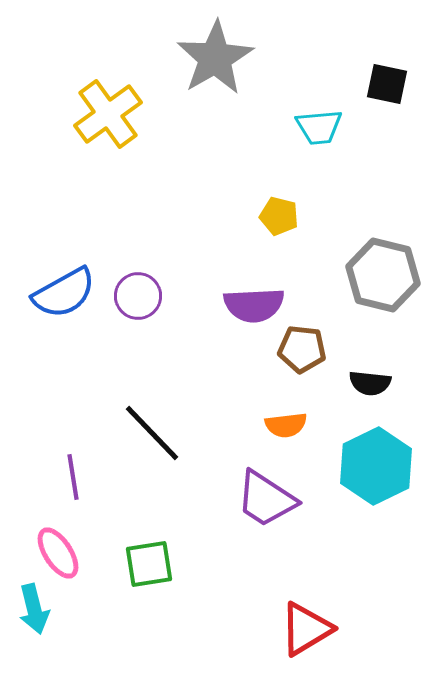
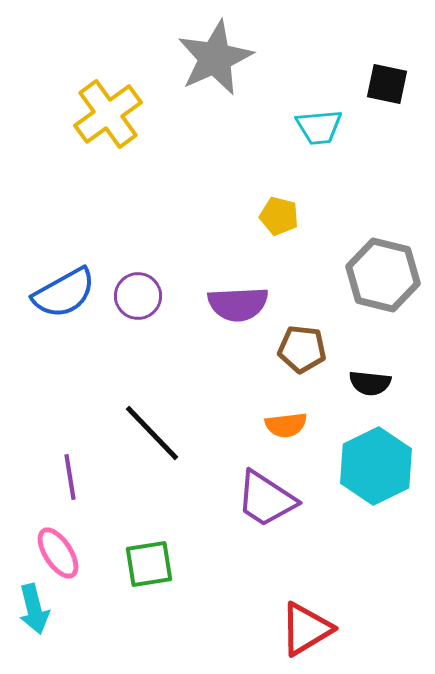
gray star: rotated 6 degrees clockwise
purple semicircle: moved 16 px left, 1 px up
purple line: moved 3 px left
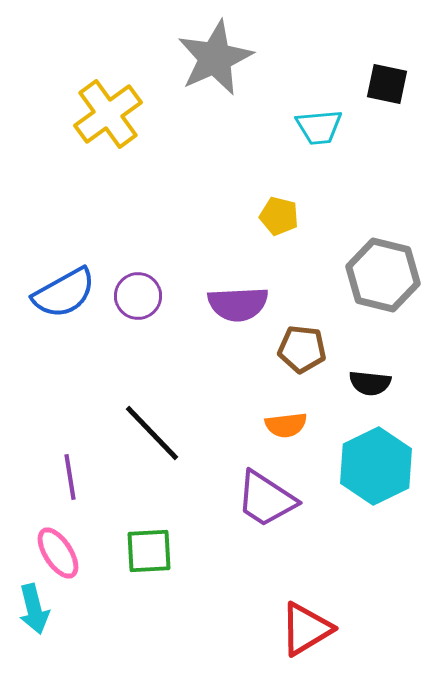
green square: moved 13 px up; rotated 6 degrees clockwise
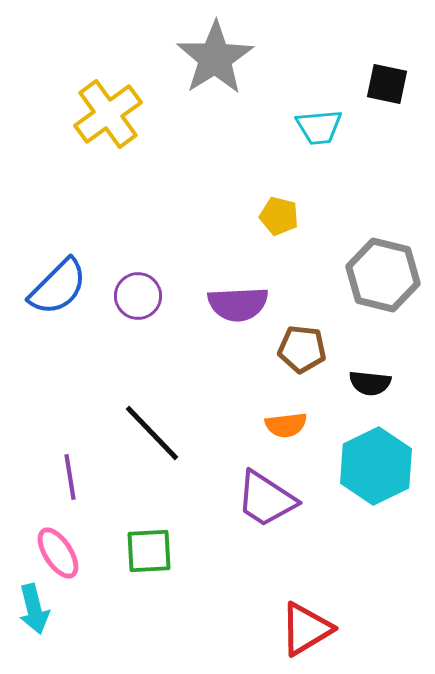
gray star: rotated 8 degrees counterclockwise
blue semicircle: moved 6 px left, 6 px up; rotated 16 degrees counterclockwise
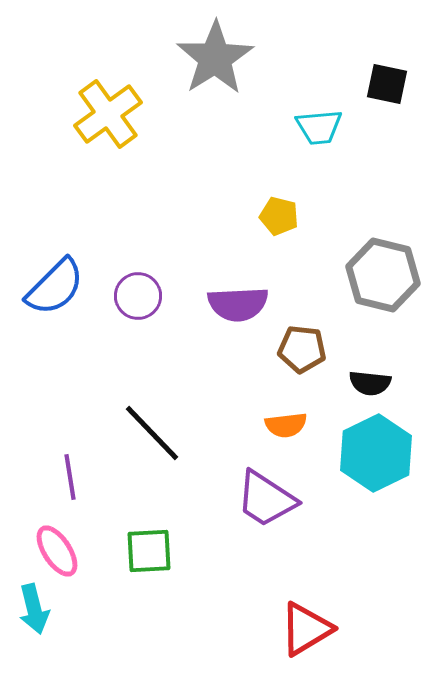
blue semicircle: moved 3 px left
cyan hexagon: moved 13 px up
pink ellipse: moved 1 px left, 2 px up
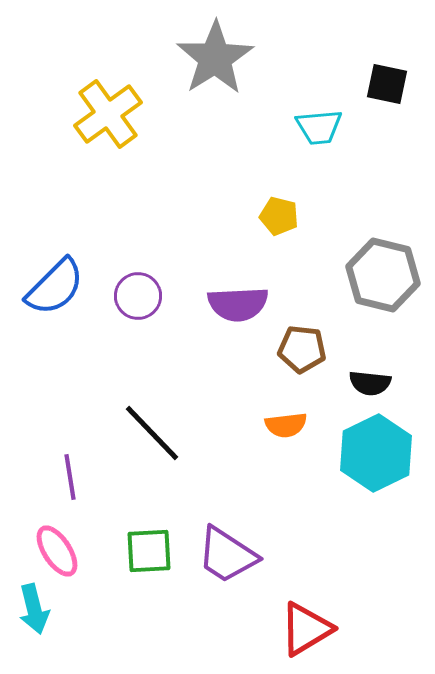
purple trapezoid: moved 39 px left, 56 px down
